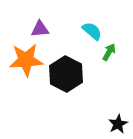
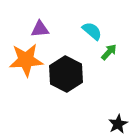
green arrow: rotated 12 degrees clockwise
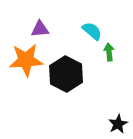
green arrow: rotated 48 degrees counterclockwise
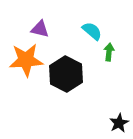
purple triangle: rotated 18 degrees clockwise
green arrow: rotated 12 degrees clockwise
black star: moved 1 px right, 1 px up
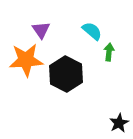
purple triangle: moved 1 px right, 1 px down; rotated 42 degrees clockwise
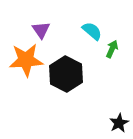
green arrow: moved 3 px right, 3 px up; rotated 18 degrees clockwise
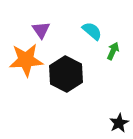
green arrow: moved 1 px right, 2 px down
